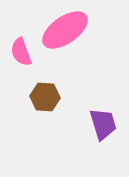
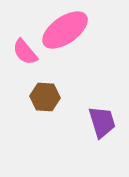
pink semicircle: moved 4 px right; rotated 20 degrees counterclockwise
purple trapezoid: moved 1 px left, 2 px up
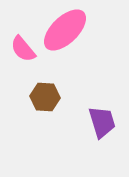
pink ellipse: rotated 9 degrees counterclockwise
pink semicircle: moved 2 px left, 3 px up
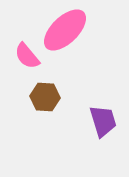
pink semicircle: moved 4 px right, 7 px down
purple trapezoid: moved 1 px right, 1 px up
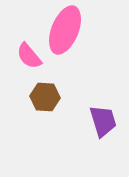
pink ellipse: rotated 24 degrees counterclockwise
pink semicircle: moved 2 px right
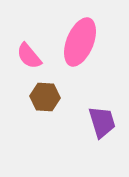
pink ellipse: moved 15 px right, 12 px down
purple trapezoid: moved 1 px left, 1 px down
